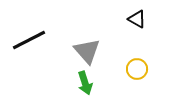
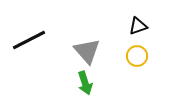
black triangle: moved 1 px right, 7 px down; rotated 48 degrees counterclockwise
yellow circle: moved 13 px up
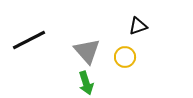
yellow circle: moved 12 px left, 1 px down
green arrow: moved 1 px right
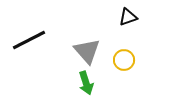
black triangle: moved 10 px left, 9 px up
yellow circle: moved 1 px left, 3 px down
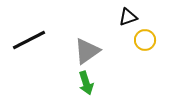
gray triangle: rotated 36 degrees clockwise
yellow circle: moved 21 px right, 20 px up
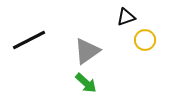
black triangle: moved 2 px left
green arrow: rotated 30 degrees counterclockwise
